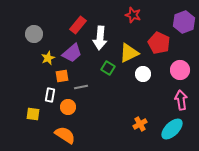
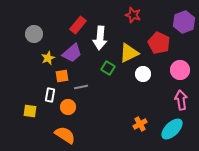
yellow square: moved 3 px left, 3 px up
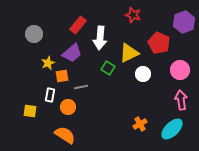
yellow star: moved 5 px down
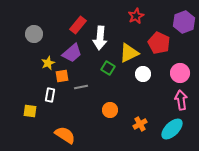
red star: moved 3 px right, 1 px down; rotated 28 degrees clockwise
pink circle: moved 3 px down
orange circle: moved 42 px right, 3 px down
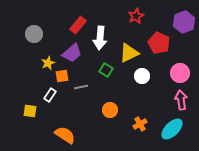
green square: moved 2 px left, 2 px down
white circle: moved 1 px left, 2 px down
white rectangle: rotated 24 degrees clockwise
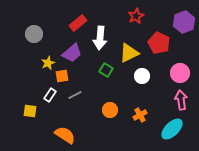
red rectangle: moved 2 px up; rotated 12 degrees clockwise
gray line: moved 6 px left, 8 px down; rotated 16 degrees counterclockwise
orange cross: moved 9 px up
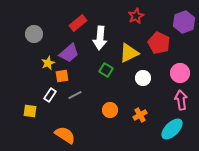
purple trapezoid: moved 3 px left
white circle: moved 1 px right, 2 px down
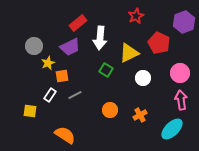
gray circle: moved 12 px down
purple trapezoid: moved 1 px right, 6 px up; rotated 15 degrees clockwise
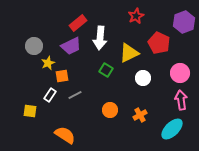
purple trapezoid: moved 1 px right, 1 px up
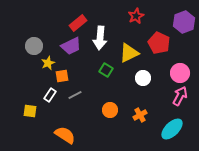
pink arrow: moved 1 px left, 4 px up; rotated 36 degrees clockwise
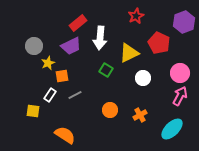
yellow square: moved 3 px right
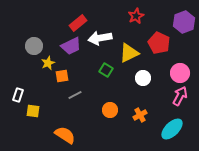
white arrow: rotated 75 degrees clockwise
white rectangle: moved 32 px left; rotated 16 degrees counterclockwise
